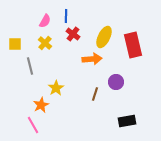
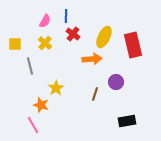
orange star: rotated 28 degrees counterclockwise
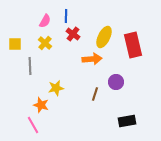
gray line: rotated 12 degrees clockwise
yellow star: rotated 21 degrees clockwise
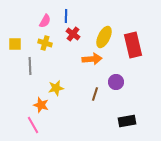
yellow cross: rotated 24 degrees counterclockwise
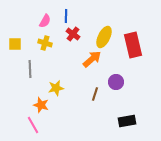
orange arrow: rotated 36 degrees counterclockwise
gray line: moved 3 px down
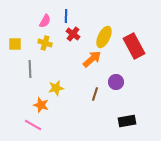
red rectangle: moved 1 px right, 1 px down; rotated 15 degrees counterclockwise
pink line: rotated 30 degrees counterclockwise
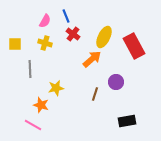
blue line: rotated 24 degrees counterclockwise
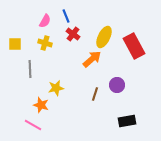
purple circle: moved 1 px right, 3 px down
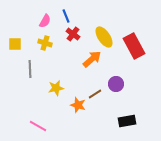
yellow ellipse: rotated 60 degrees counterclockwise
purple circle: moved 1 px left, 1 px up
brown line: rotated 40 degrees clockwise
orange star: moved 37 px right
pink line: moved 5 px right, 1 px down
